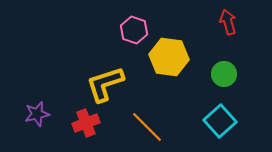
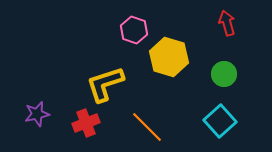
red arrow: moved 1 px left, 1 px down
yellow hexagon: rotated 9 degrees clockwise
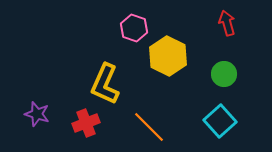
pink hexagon: moved 2 px up
yellow hexagon: moved 1 px left, 1 px up; rotated 9 degrees clockwise
yellow L-shape: rotated 48 degrees counterclockwise
purple star: rotated 30 degrees clockwise
orange line: moved 2 px right
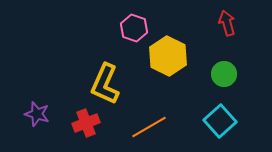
orange line: rotated 75 degrees counterclockwise
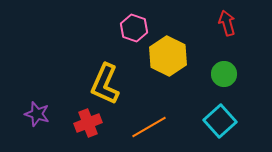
red cross: moved 2 px right
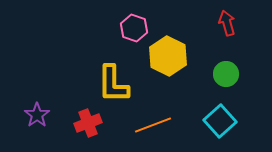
green circle: moved 2 px right
yellow L-shape: moved 8 px right; rotated 24 degrees counterclockwise
purple star: moved 1 px down; rotated 20 degrees clockwise
orange line: moved 4 px right, 2 px up; rotated 9 degrees clockwise
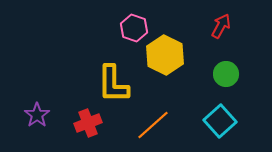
red arrow: moved 6 px left, 3 px down; rotated 45 degrees clockwise
yellow hexagon: moved 3 px left, 1 px up
orange line: rotated 21 degrees counterclockwise
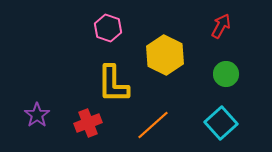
pink hexagon: moved 26 px left
cyan square: moved 1 px right, 2 px down
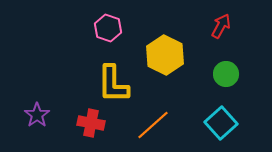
red cross: moved 3 px right; rotated 32 degrees clockwise
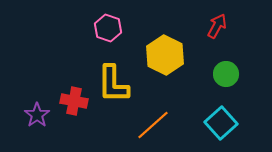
red arrow: moved 4 px left
red cross: moved 17 px left, 22 px up
